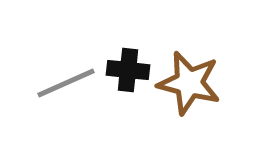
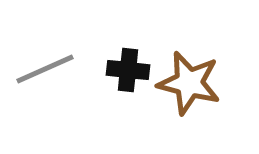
gray line: moved 21 px left, 14 px up
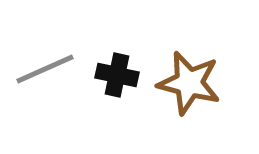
black cross: moved 11 px left, 5 px down; rotated 6 degrees clockwise
